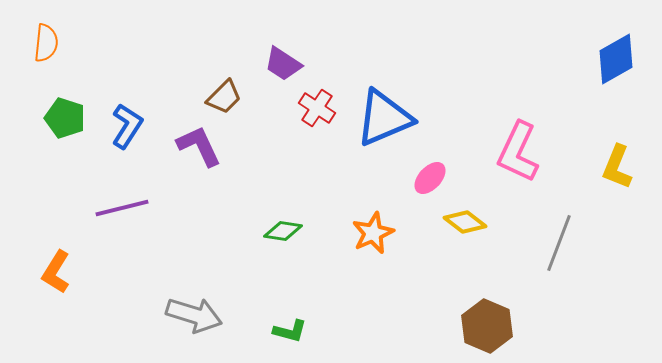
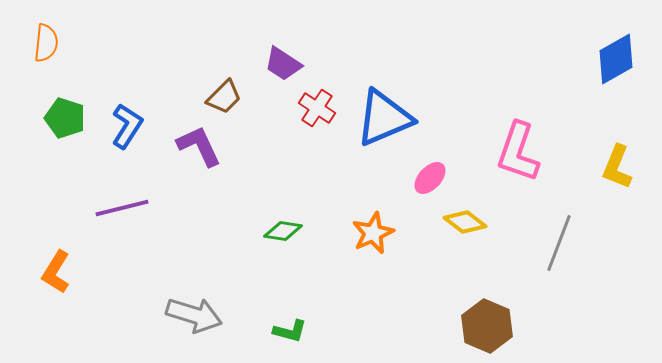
pink L-shape: rotated 6 degrees counterclockwise
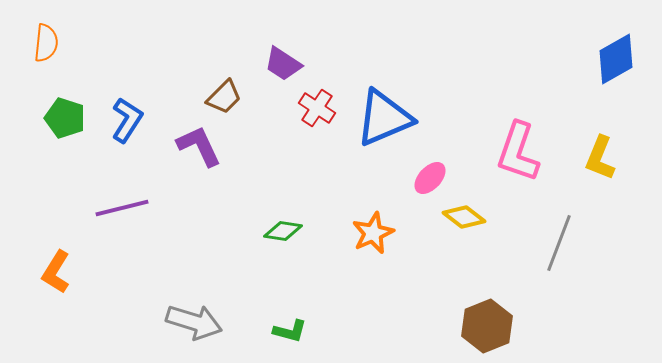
blue L-shape: moved 6 px up
yellow L-shape: moved 17 px left, 9 px up
yellow diamond: moved 1 px left, 5 px up
gray arrow: moved 7 px down
brown hexagon: rotated 15 degrees clockwise
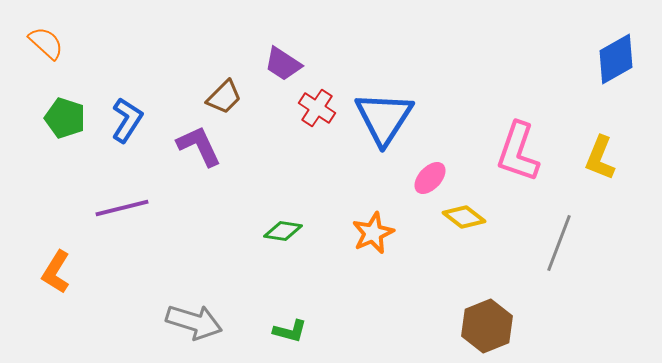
orange semicircle: rotated 54 degrees counterclockwise
blue triangle: rotated 34 degrees counterclockwise
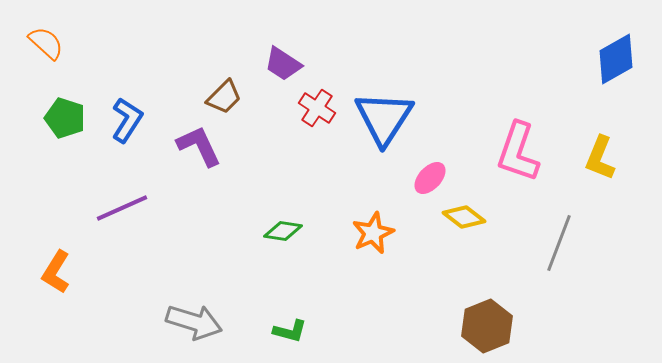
purple line: rotated 10 degrees counterclockwise
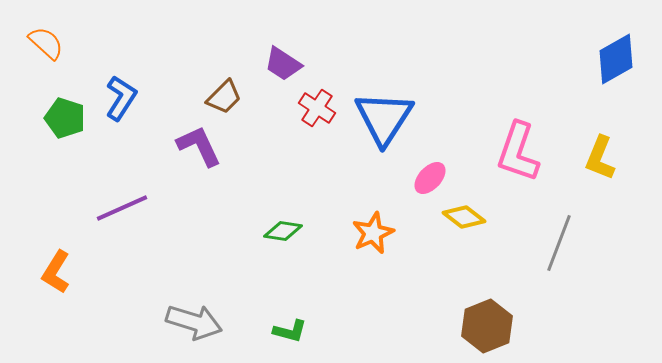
blue L-shape: moved 6 px left, 22 px up
